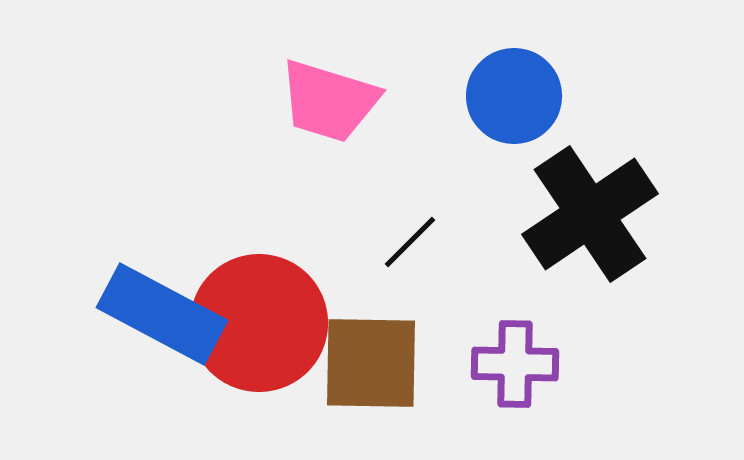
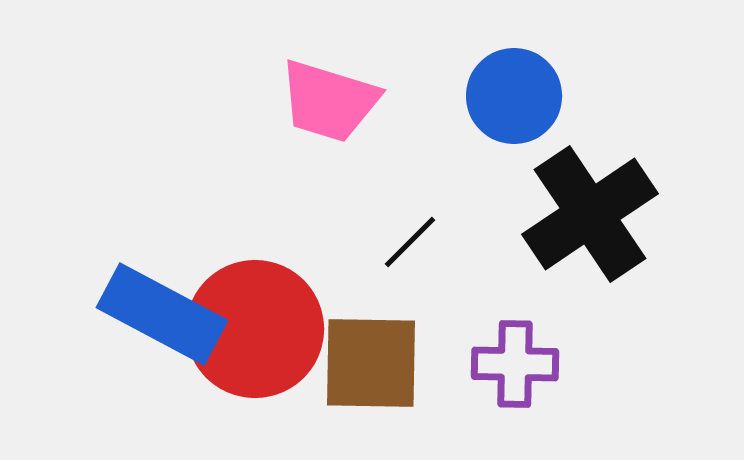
red circle: moved 4 px left, 6 px down
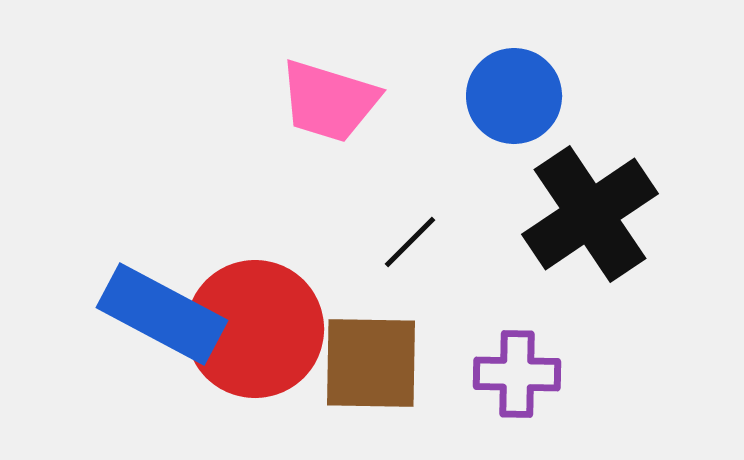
purple cross: moved 2 px right, 10 px down
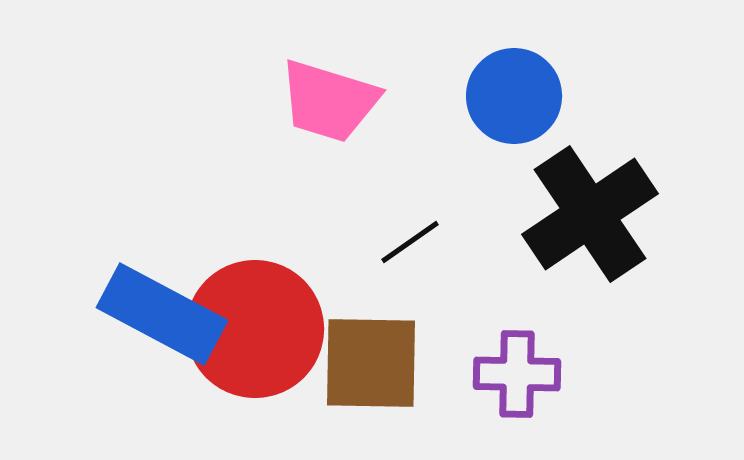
black line: rotated 10 degrees clockwise
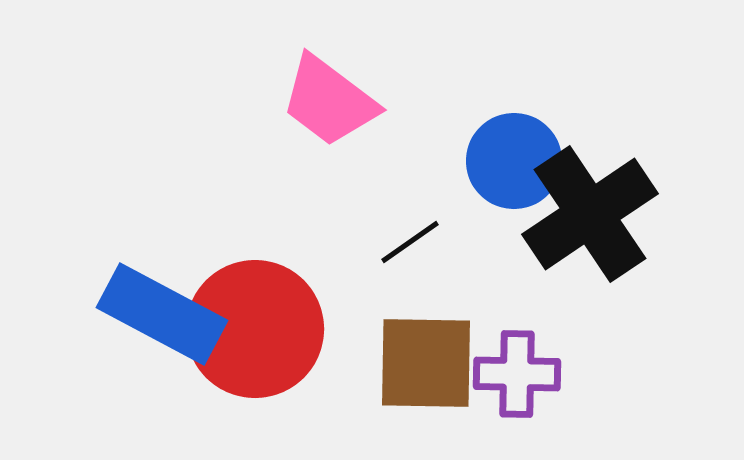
blue circle: moved 65 px down
pink trapezoid: rotated 20 degrees clockwise
brown square: moved 55 px right
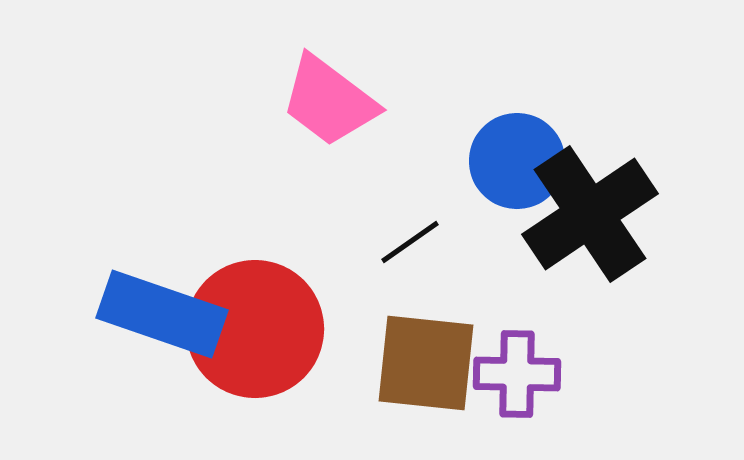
blue circle: moved 3 px right
blue rectangle: rotated 9 degrees counterclockwise
brown square: rotated 5 degrees clockwise
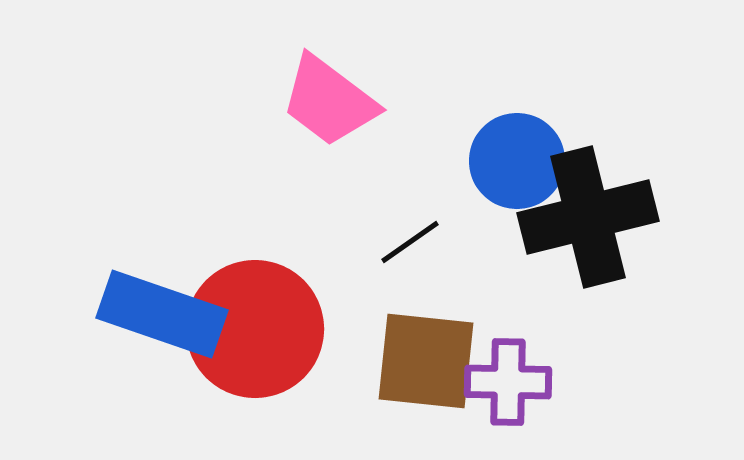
black cross: moved 2 px left, 3 px down; rotated 20 degrees clockwise
brown square: moved 2 px up
purple cross: moved 9 px left, 8 px down
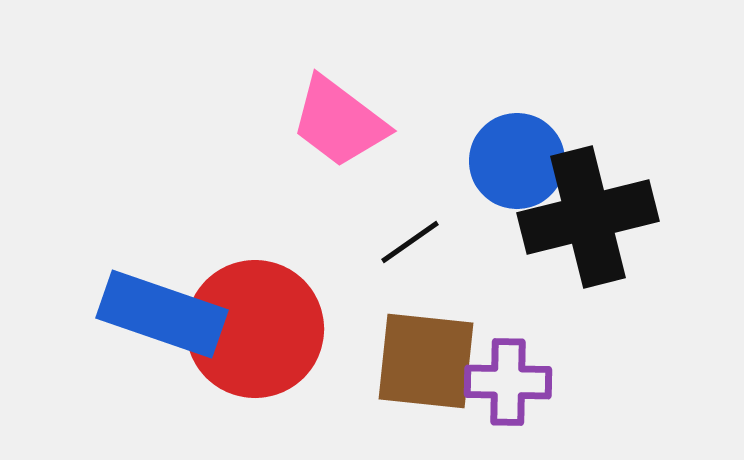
pink trapezoid: moved 10 px right, 21 px down
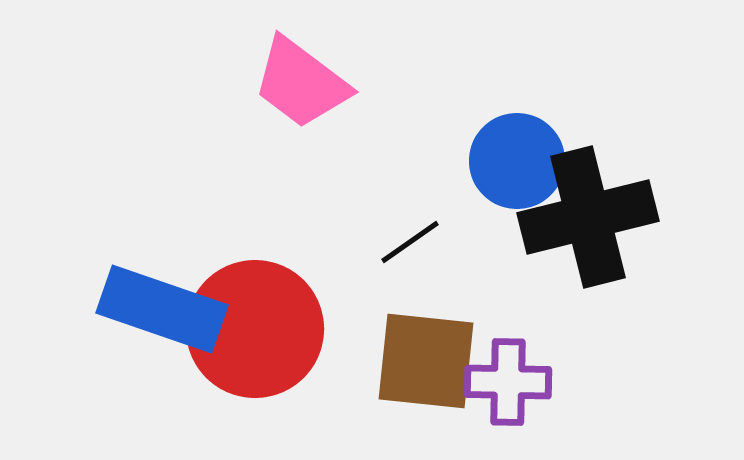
pink trapezoid: moved 38 px left, 39 px up
blue rectangle: moved 5 px up
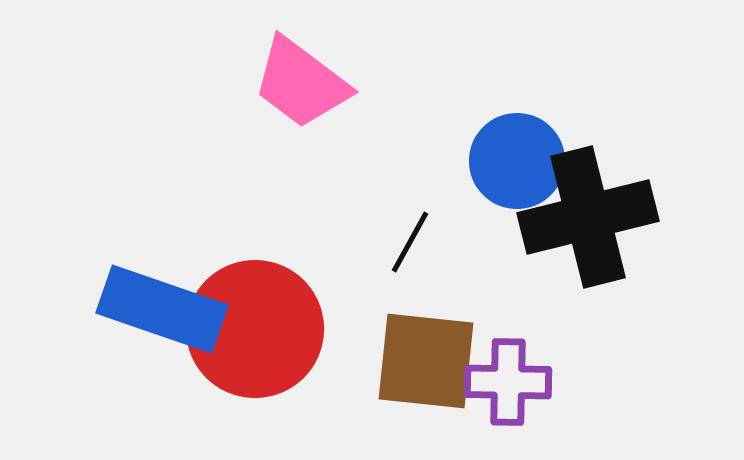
black line: rotated 26 degrees counterclockwise
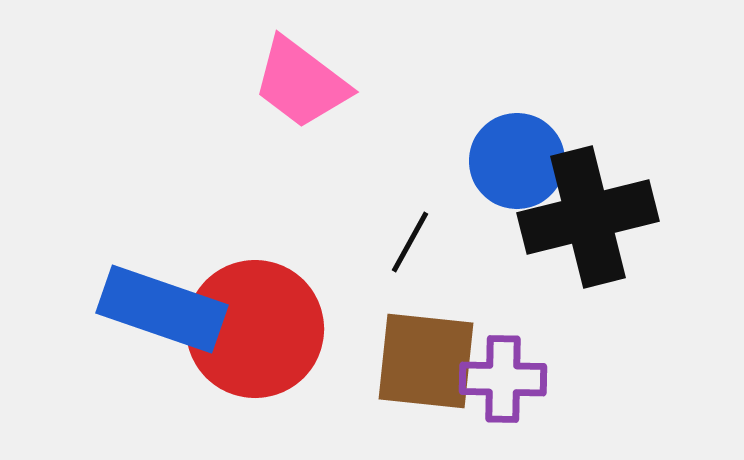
purple cross: moved 5 px left, 3 px up
